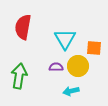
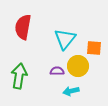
cyan triangle: rotated 10 degrees clockwise
purple semicircle: moved 1 px right, 4 px down
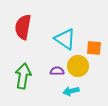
cyan triangle: rotated 35 degrees counterclockwise
green arrow: moved 4 px right
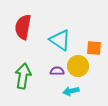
cyan triangle: moved 5 px left, 1 px down
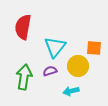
cyan triangle: moved 5 px left, 7 px down; rotated 35 degrees clockwise
purple semicircle: moved 7 px left; rotated 16 degrees counterclockwise
green arrow: moved 1 px right, 1 px down
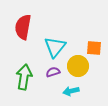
purple semicircle: moved 3 px right, 1 px down
